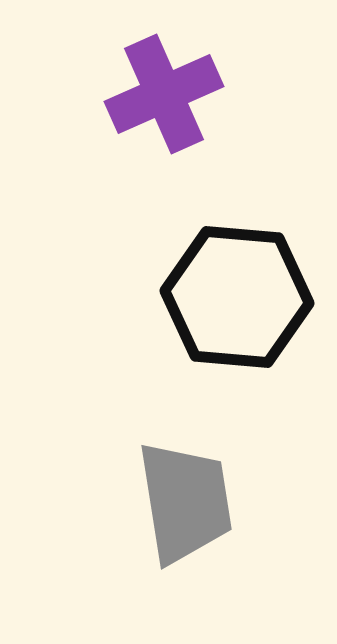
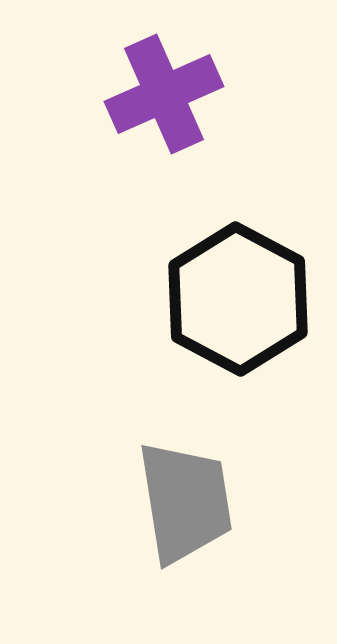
black hexagon: moved 1 px right, 2 px down; rotated 23 degrees clockwise
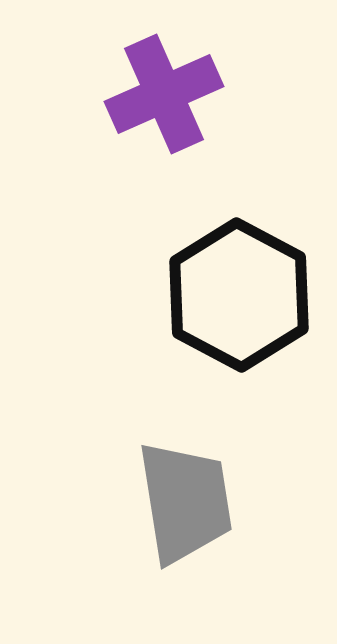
black hexagon: moved 1 px right, 4 px up
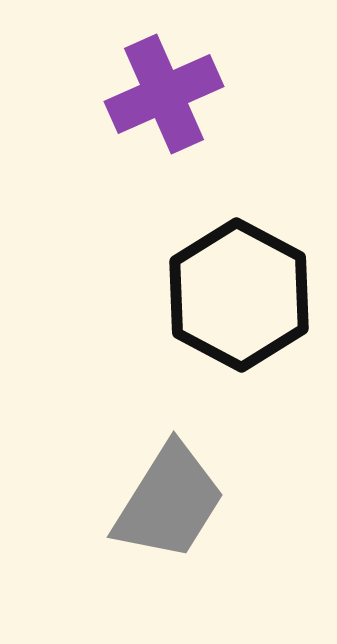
gray trapezoid: moved 16 px left; rotated 41 degrees clockwise
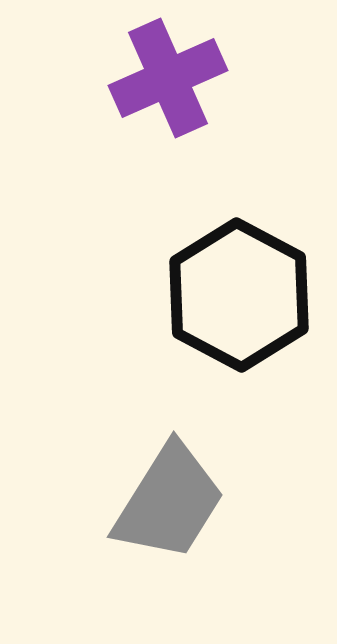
purple cross: moved 4 px right, 16 px up
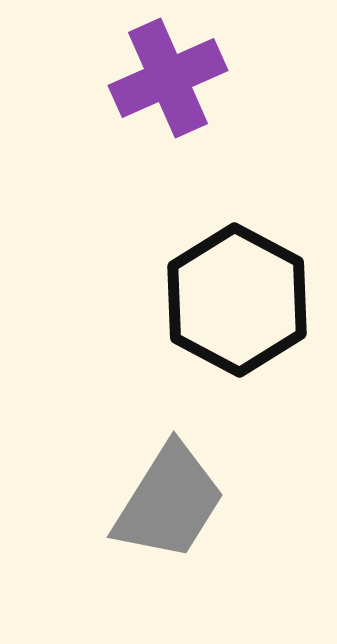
black hexagon: moved 2 px left, 5 px down
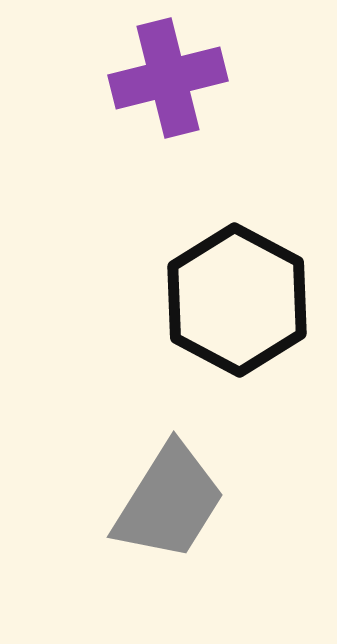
purple cross: rotated 10 degrees clockwise
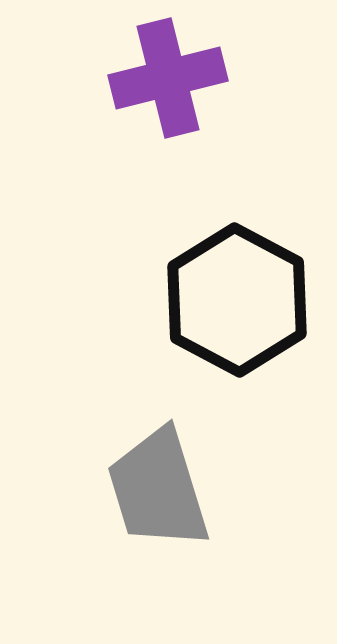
gray trapezoid: moved 11 px left, 13 px up; rotated 131 degrees clockwise
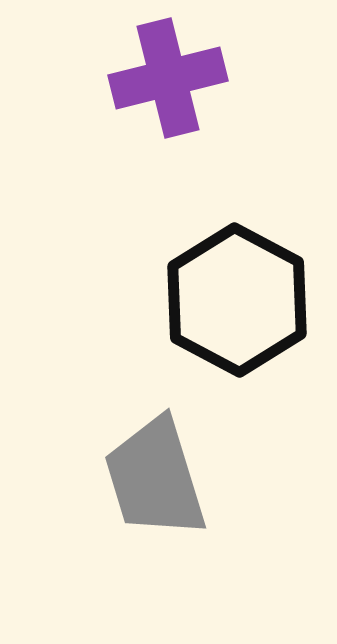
gray trapezoid: moved 3 px left, 11 px up
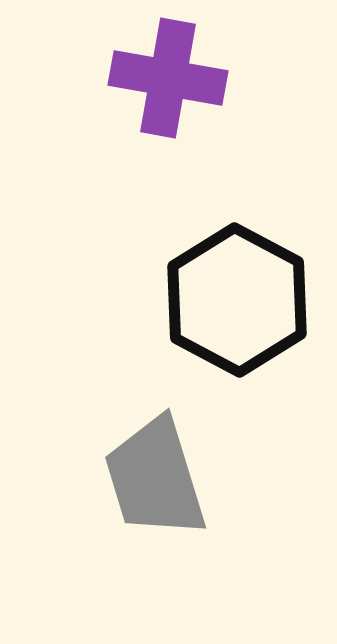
purple cross: rotated 24 degrees clockwise
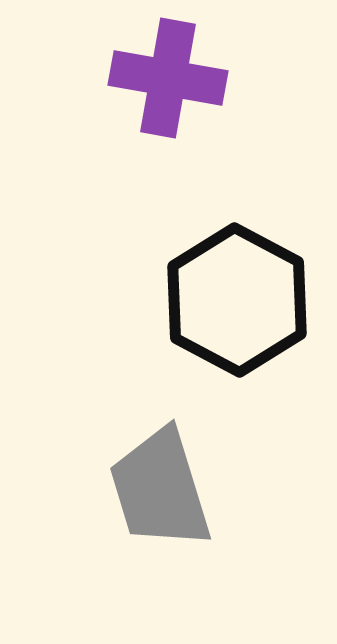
gray trapezoid: moved 5 px right, 11 px down
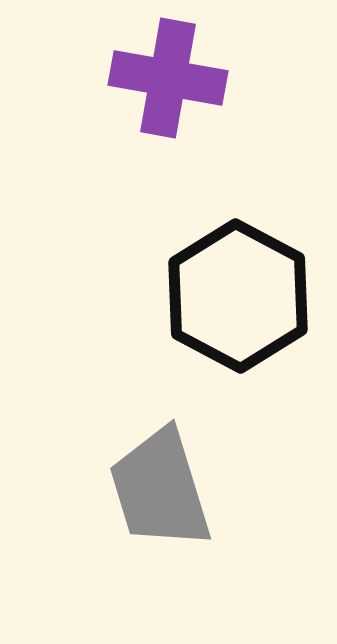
black hexagon: moved 1 px right, 4 px up
